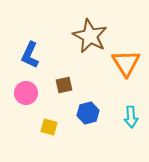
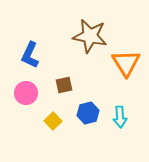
brown star: rotated 16 degrees counterclockwise
cyan arrow: moved 11 px left
yellow square: moved 4 px right, 6 px up; rotated 30 degrees clockwise
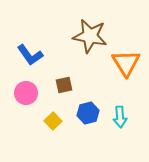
blue L-shape: rotated 60 degrees counterclockwise
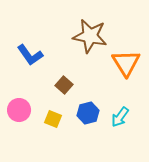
brown square: rotated 36 degrees counterclockwise
pink circle: moved 7 px left, 17 px down
cyan arrow: rotated 40 degrees clockwise
yellow square: moved 2 px up; rotated 24 degrees counterclockwise
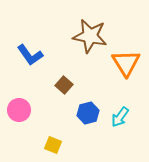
yellow square: moved 26 px down
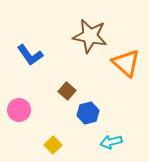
orange triangle: rotated 16 degrees counterclockwise
brown square: moved 3 px right, 6 px down
cyan arrow: moved 9 px left, 25 px down; rotated 40 degrees clockwise
yellow square: rotated 24 degrees clockwise
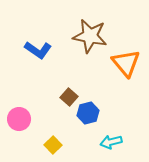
blue L-shape: moved 8 px right, 5 px up; rotated 20 degrees counterclockwise
orange triangle: rotated 8 degrees clockwise
brown square: moved 2 px right, 6 px down
pink circle: moved 9 px down
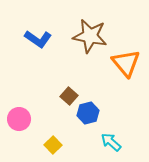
blue L-shape: moved 11 px up
brown square: moved 1 px up
cyan arrow: rotated 55 degrees clockwise
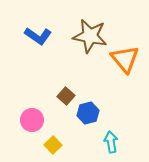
blue L-shape: moved 3 px up
orange triangle: moved 1 px left, 4 px up
brown square: moved 3 px left
pink circle: moved 13 px right, 1 px down
cyan arrow: rotated 40 degrees clockwise
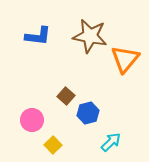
blue L-shape: rotated 28 degrees counterclockwise
orange triangle: rotated 20 degrees clockwise
cyan arrow: rotated 55 degrees clockwise
